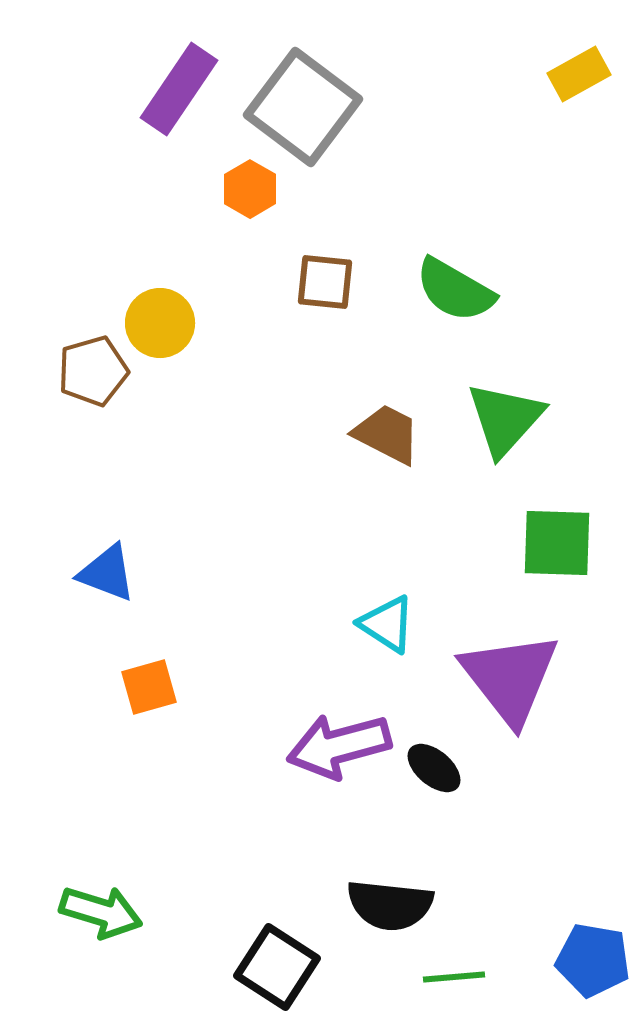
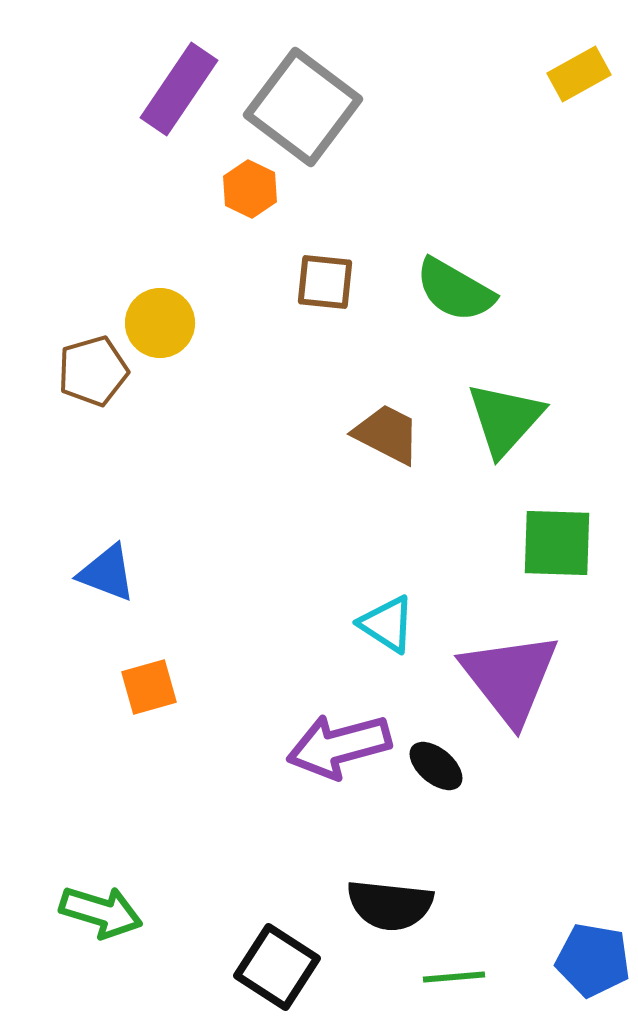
orange hexagon: rotated 4 degrees counterclockwise
black ellipse: moved 2 px right, 2 px up
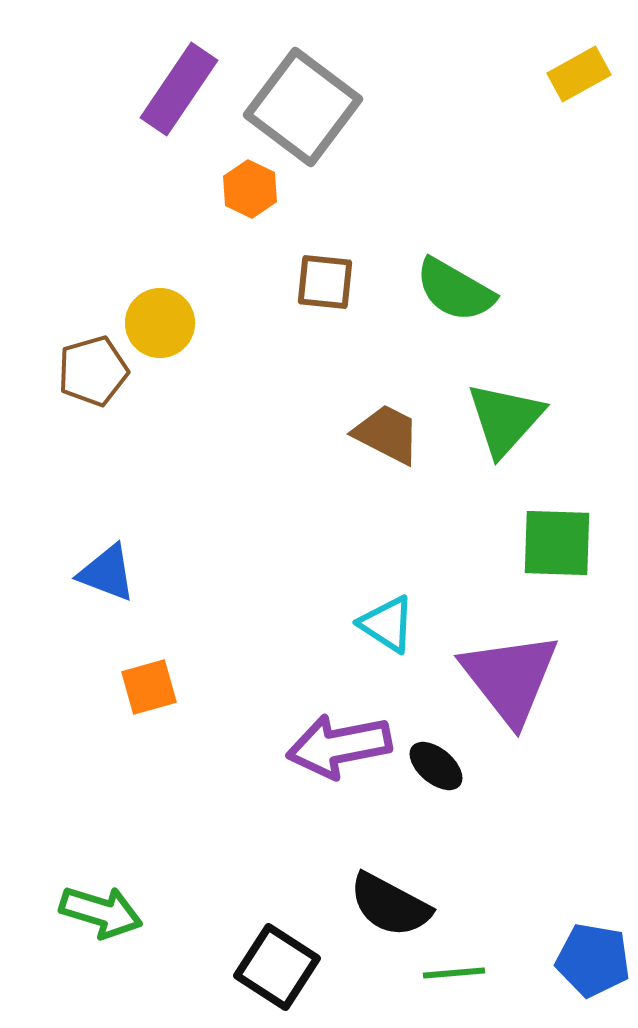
purple arrow: rotated 4 degrees clockwise
black semicircle: rotated 22 degrees clockwise
green line: moved 4 px up
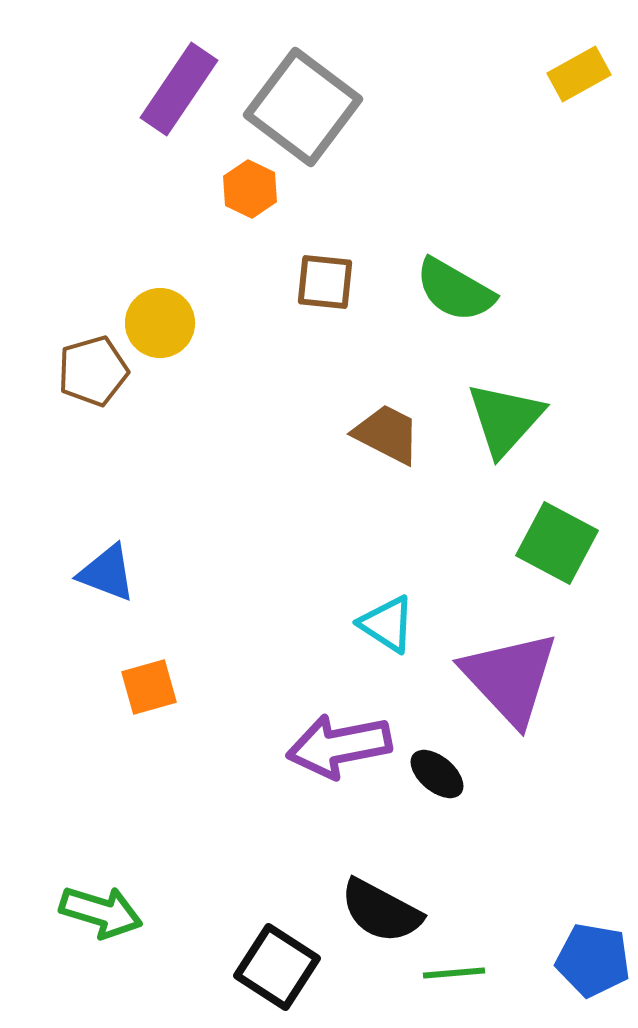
green square: rotated 26 degrees clockwise
purple triangle: rotated 5 degrees counterclockwise
black ellipse: moved 1 px right, 8 px down
black semicircle: moved 9 px left, 6 px down
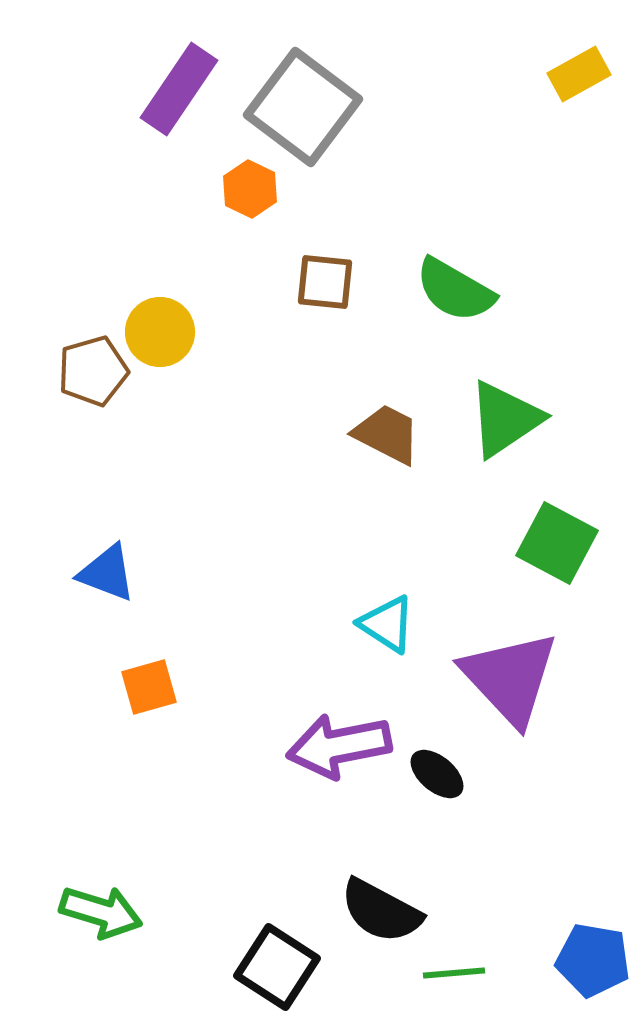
yellow circle: moved 9 px down
green triangle: rotated 14 degrees clockwise
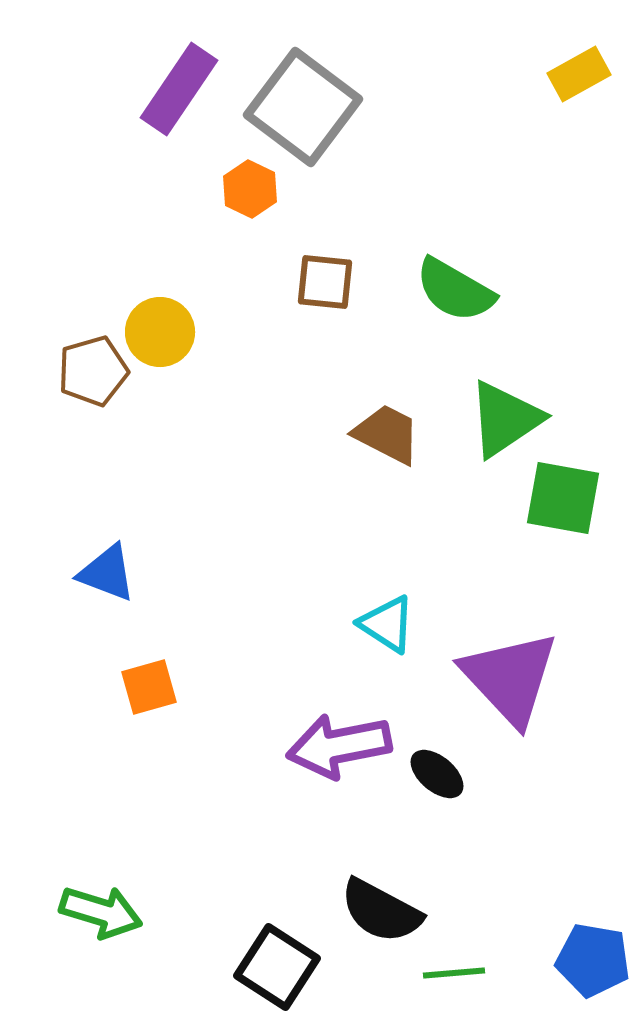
green square: moved 6 px right, 45 px up; rotated 18 degrees counterclockwise
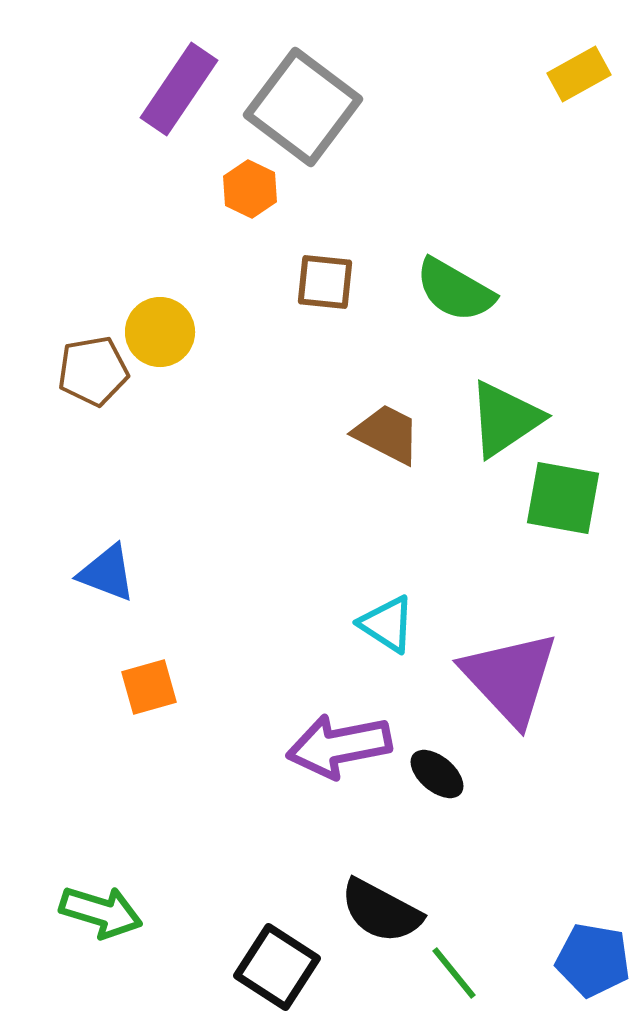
brown pentagon: rotated 6 degrees clockwise
green line: rotated 56 degrees clockwise
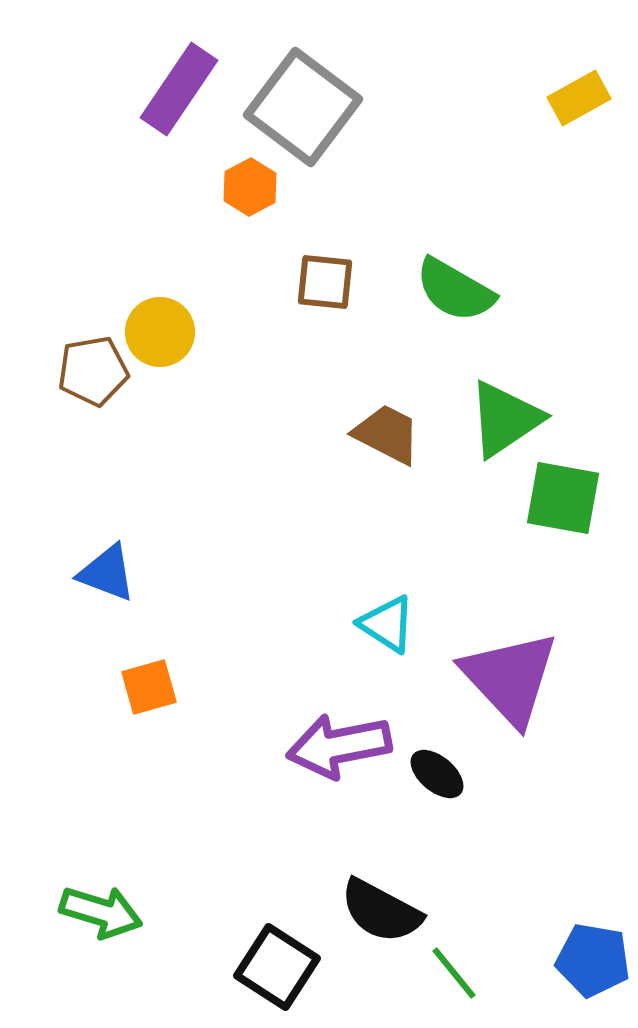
yellow rectangle: moved 24 px down
orange hexagon: moved 2 px up; rotated 6 degrees clockwise
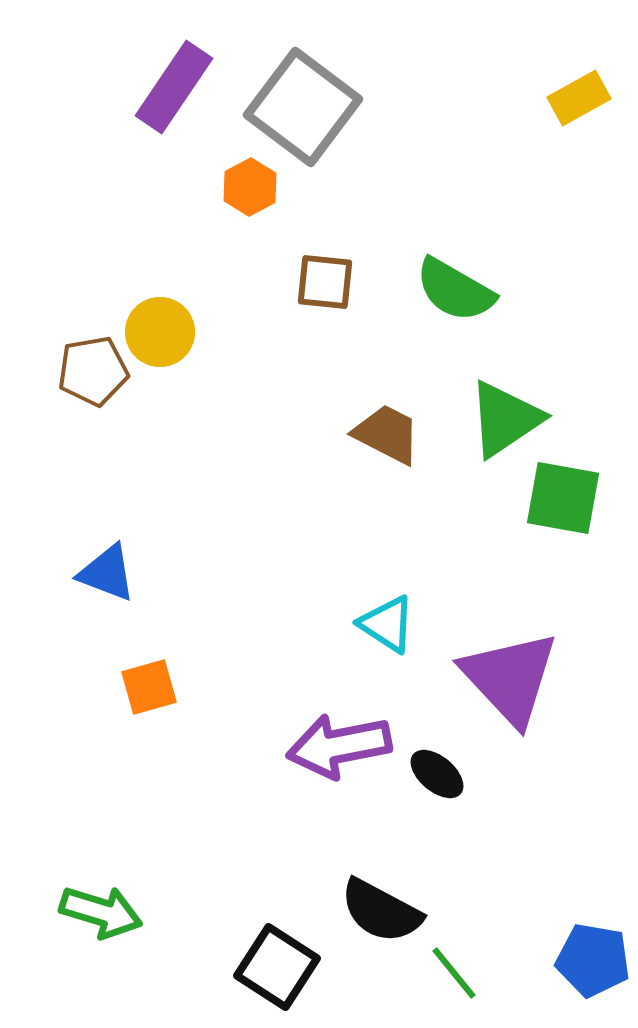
purple rectangle: moved 5 px left, 2 px up
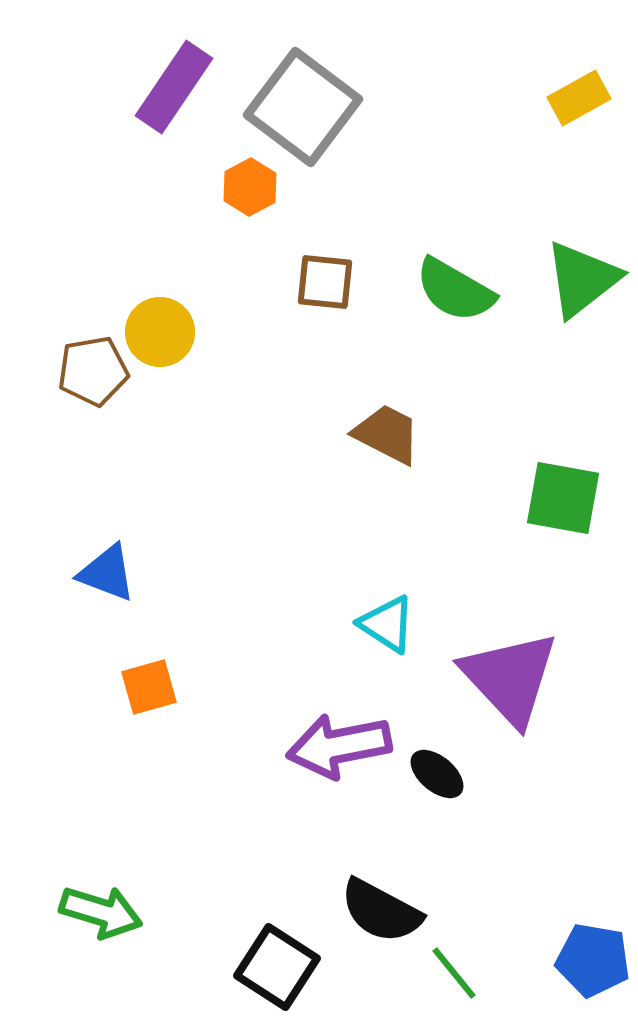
green triangle: moved 77 px right, 140 px up; rotated 4 degrees counterclockwise
